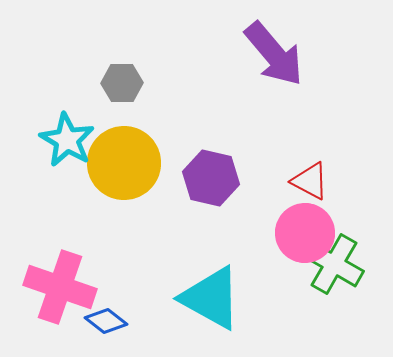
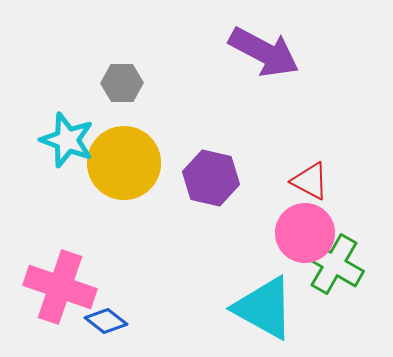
purple arrow: moved 10 px left, 2 px up; rotated 22 degrees counterclockwise
cyan star: rotated 10 degrees counterclockwise
cyan triangle: moved 53 px right, 10 px down
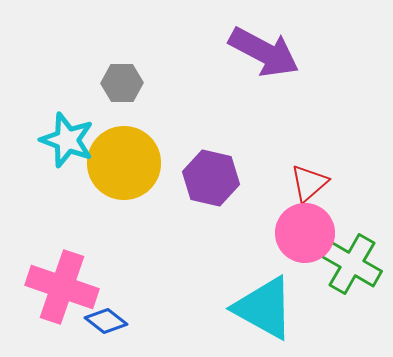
red triangle: moved 1 px left, 2 px down; rotated 51 degrees clockwise
green cross: moved 18 px right
pink cross: moved 2 px right
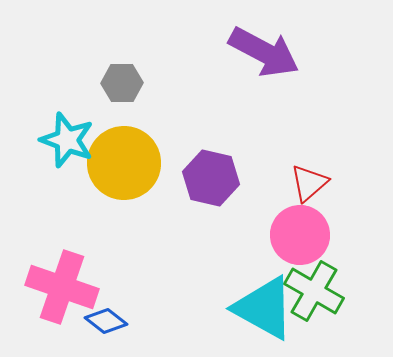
pink circle: moved 5 px left, 2 px down
green cross: moved 38 px left, 27 px down
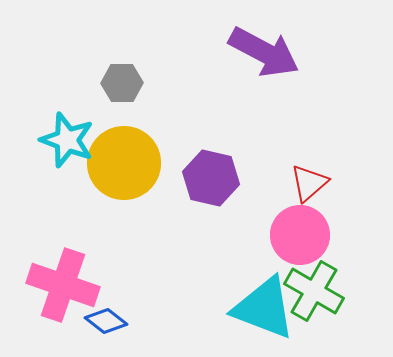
pink cross: moved 1 px right, 2 px up
cyan triangle: rotated 8 degrees counterclockwise
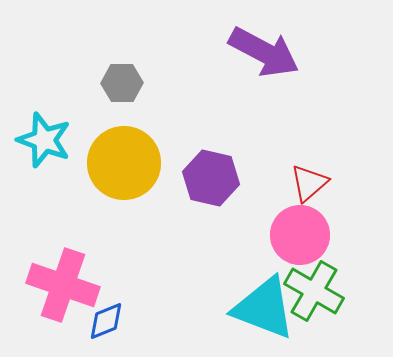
cyan star: moved 23 px left
blue diamond: rotated 60 degrees counterclockwise
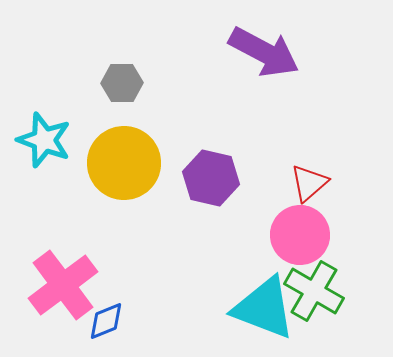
pink cross: rotated 34 degrees clockwise
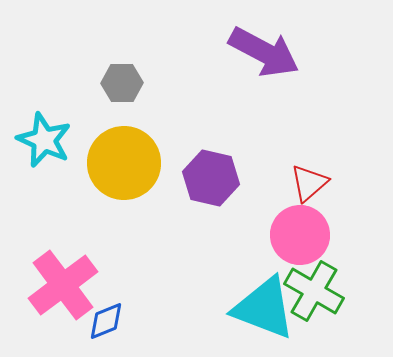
cyan star: rotated 4 degrees clockwise
